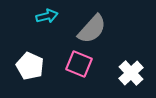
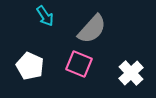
cyan arrow: moved 2 px left; rotated 70 degrees clockwise
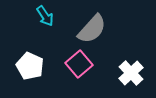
pink square: rotated 28 degrees clockwise
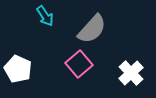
white pentagon: moved 12 px left, 3 px down
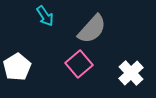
white pentagon: moved 1 px left, 2 px up; rotated 16 degrees clockwise
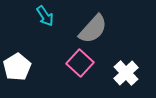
gray semicircle: moved 1 px right
pink square: moved 1 px right, 1 px up; rotated 8 degrees counterclockwise
white cross: moved 5 px left
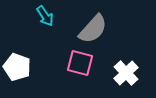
pink square: rotated 28 degrees counterclockwise
white pentagon: rotated 20 degrees counterclockwise
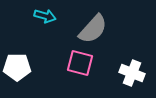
cyan arrow: rotated 40 degrees counterclockwise
white pentagon: rotated 20 degrees counterclockwise
white cross: moved 6 px right; rotated 25 degrees counterclockwise
